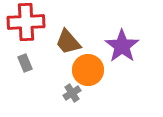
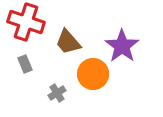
red cross: rotated 21 degrees clockwise
gray rectangle: moved 1 px down
orange circle: moved 5 px right, 4 px down
gray cross: moved 15 px left
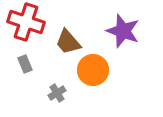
purple star: moved 1 px right, 15 px up; rotated 16 degrees counterclockwise
orange circle: moved 4 px up
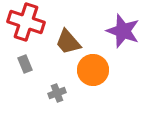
gray cross: rotated 12 degrees clockwise
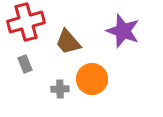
red cross: rotated 33 degrees counterclockwise
orange circle: moved 1 px left, 9 px down
gray cross: moved 3 px right, 4 px up; rotated 18 degrees clockwise
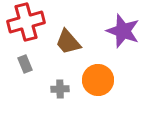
orange circle: moved 6 px right, 1 px down
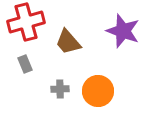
orange circle: moved 11 px down
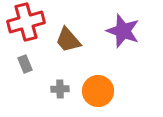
brown trapezoid: moved 2 px up
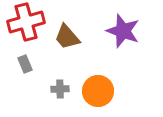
brown trapezoid: moved 1 px left, 3 px up
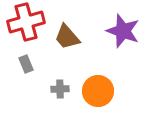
gray rectangle: moved 1 px right
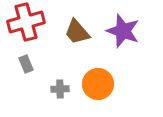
brown trapezoid: moved 10 px right, 5 px up
orange circle: moved 7 px up
